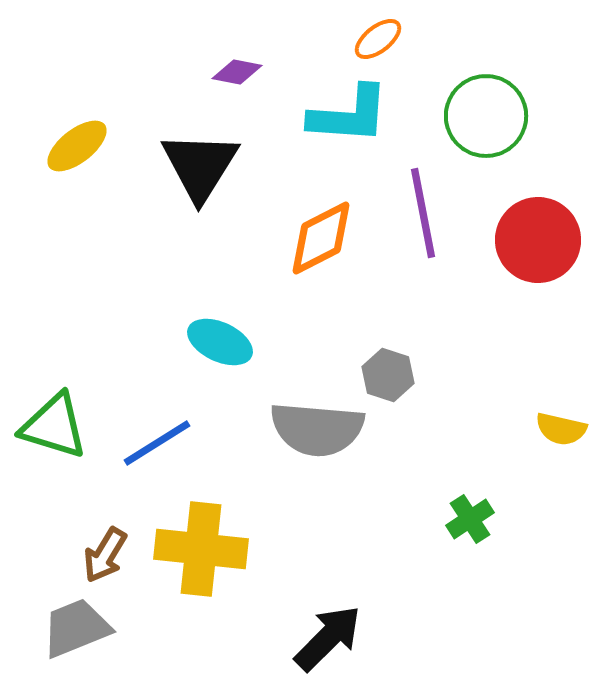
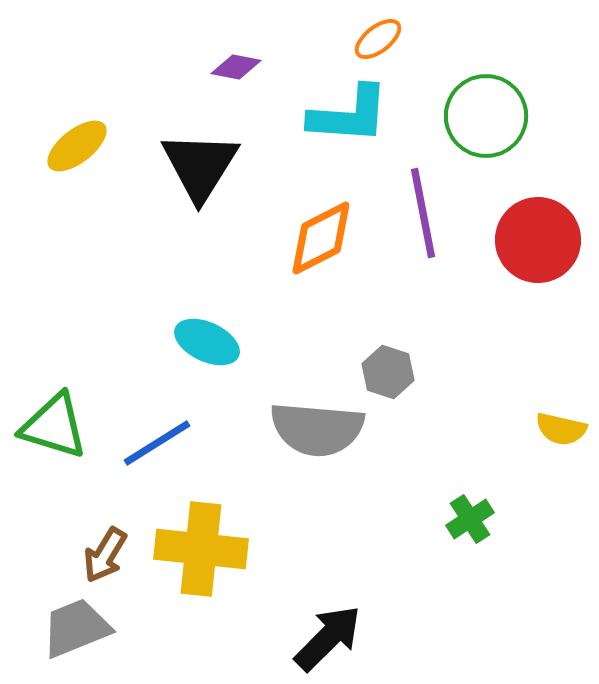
purple diamond: moved 1 px left, 5 px up
cyan ellipse: moved 13 px left
gray hexagon: moved 3 px up
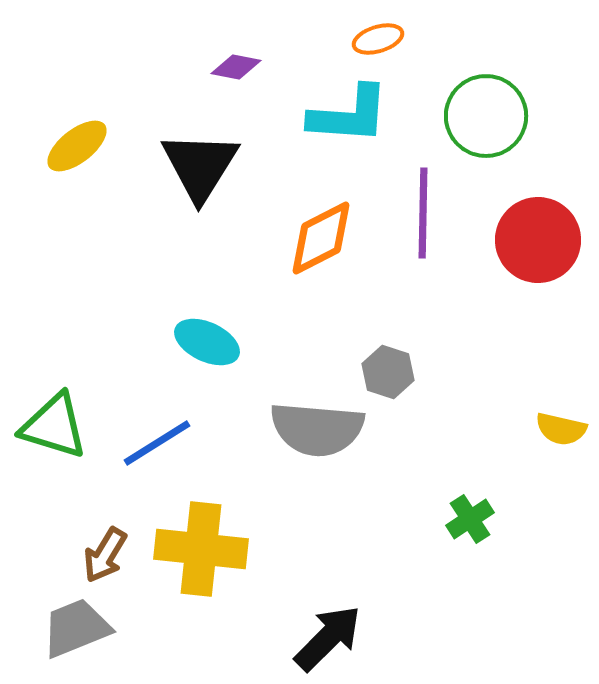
orange ellipse: rotated 21 degrees clockwise
purple line: rotated 12 degrees clockwise
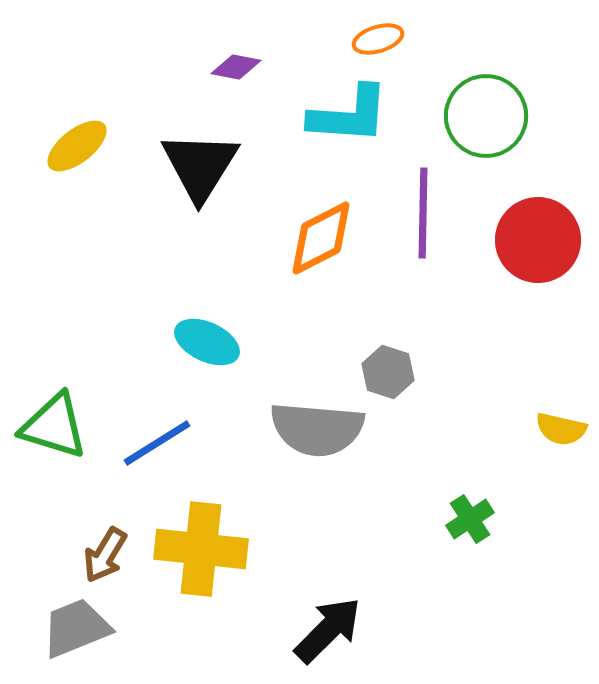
black arrow: moved 8 px up
